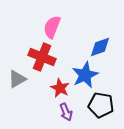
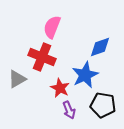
black pentagon: moved 2 px right
purple arrow: moved 3 px right, 2 px up
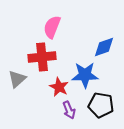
blue diamond: moved 4 px right
red cross: rotated 28 degrees counterclockwise
blue star: rotated 24 degrees clockwise
gray triangle: rotated 12 degrees counterclockwise
red star: moved 1 px left, 1 px up
black pentagon: moved 2 px left
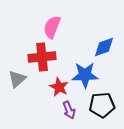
black pentagon: moved 1 px right; rotated 15 degrees counterclockwise
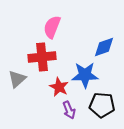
black pentagon: rotated 10 degrees clockwise
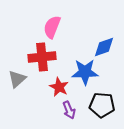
blue star: moved 3 px up
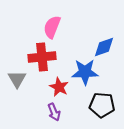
gray triangle: rotated 18 degrees counterclockwise
purple arrow: moved 15 px left, 2 px down
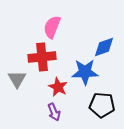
red star: moved 1 px left
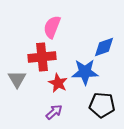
red star: moved 4 px up
purple arrow: rotated 108 degrees counterclockwise
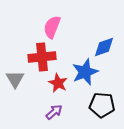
blue star: rotated 20 degrees counterclockwise
gray triangle: moved 2 px left
